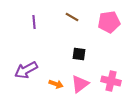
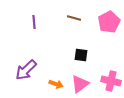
brown line: moved 2 px right, 1 px down; rotated 16 degrees counterclockwise
pink pentagon: rotated 20 degrees counterclockwise
black square: moved 2 px right, 1 px down
purple arrow: rotated 15 degrees counterclockwise
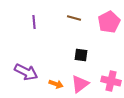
purple arrow: moved 2 px down; rotated 110 degrees counterclockwise
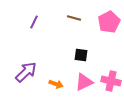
purple line: rotated 32 degrees clockwise
purple arrow: rotated 70 degrees counterclockwise
pink triangle: moved 4 px right, 2 px up; rotated 12 degrees clockwise
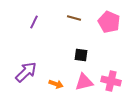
pink pentagon: rotated 20 degrees counterclockwise
pink triangle: rotated 12 degrees clockwise
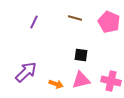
brown line: moved 1 px right
pink triangle: moved 3 px left, 2 px up
